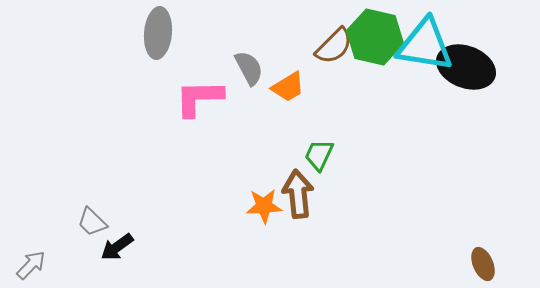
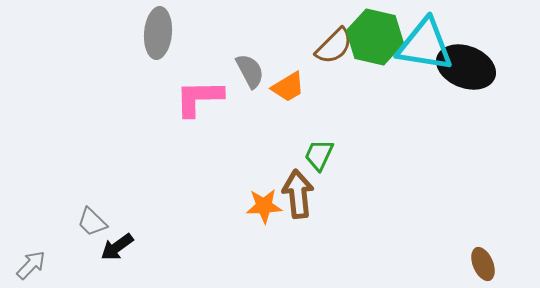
gray semicircle: moved 1 px right, 3 px down
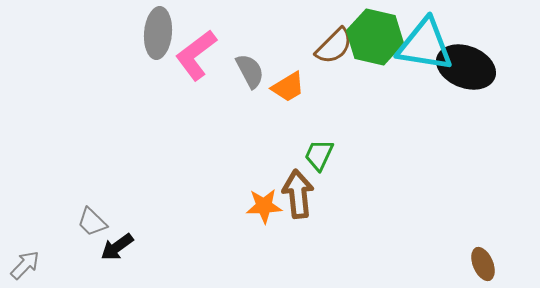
pink L-shape: moved 3 px left, 43 px up; rotated 36 degrees counterclockwise
gray arrow: moved 6 px left
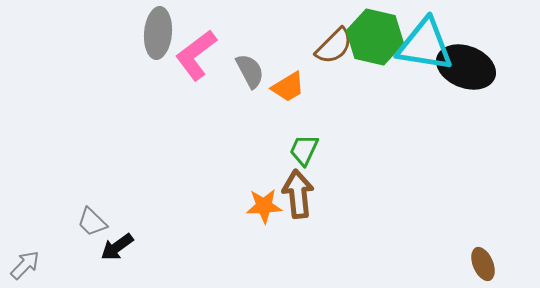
green trapezoid: moved 15 px left, 5 px up
